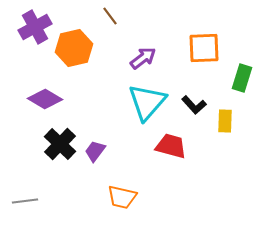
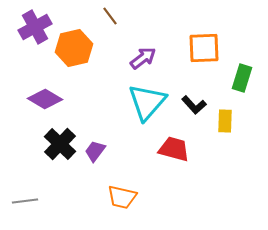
red trapezoid: moved 3 px right, 3 px down
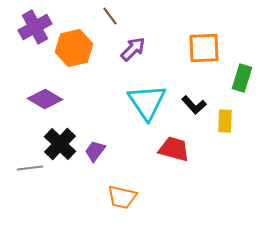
purple arrow: moved 10 px left, 9 px up; rotated 8 degrees counterclockwise
cyan triangle: rotated 15 degrees counterclockwise
gray line: moved 5 px right, 33 px up
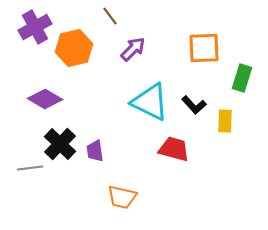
cyan triangle: moved 3 px right; rotated 30 degrees counterclockwise
purple trapezoid: rotated 45 degrees counterclockwise
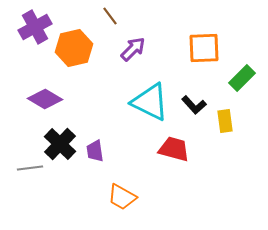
green rectangle: rotated 28 degrees clockwise
yellow rectangle: rotated 10 degrees counterclockwise
orange trapezoid: rotated 16 degrees clockwise
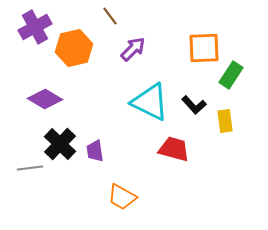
green rectangle: moved 11 px left, 3 px up; rotated 12 degrees counterclockwise
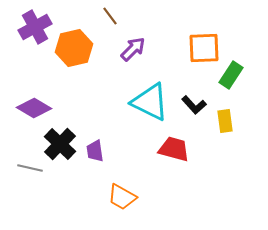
purple diamond: moved 11 px left, 9 px down
gray line: rotated 20 degrees clockwise
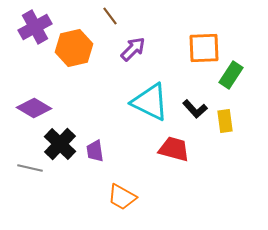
black L-shape: moved 1 px right, 4 px down
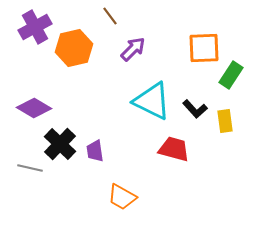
cyan triangle: moved 2 px right, 1 px up
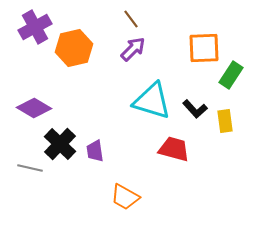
brown line: moved 21 px right, 3 px down
cyan triangle: rotated 9 degrees counterclockwise
orange trapezoid: moved 3 px right
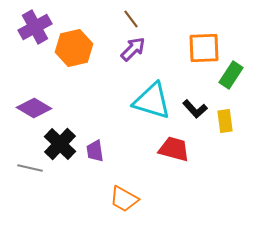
orange trapezoid: moved 1 px left, 2 px down
